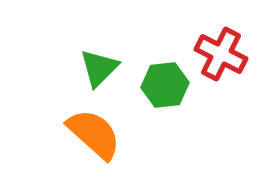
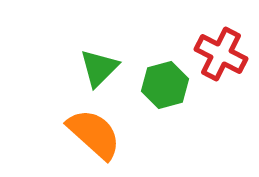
green hexagon: rotated 9 degrees counterclockwise
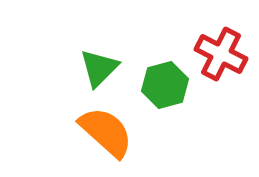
orange semicircle: moved 12 px right, 2 px up
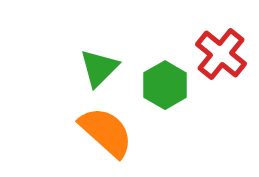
red cross: rotated 12 degrees clockwise
green hexagon: rotated 15 degrees counterclockwise
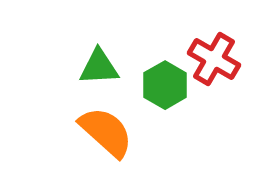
red cross: moved 7 px left, 5 px down; rotated 9 degrees counterclockwise
green triangle: moved 1 px up; rotated 42 degrees clockwise
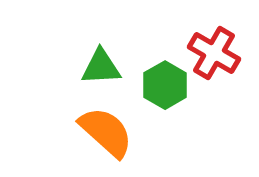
red cross: moved 6 px up
green triangle: moved 2 px right
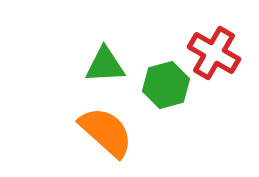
green triangle: moved 4 px right, 2 px up
green hexagon: moved 1 px right; rotated 15 degrees clockwise
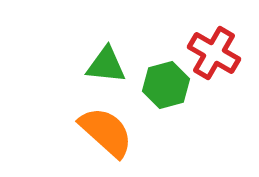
green triangle: moved 1 px right; rotated 9 degrees clockwise
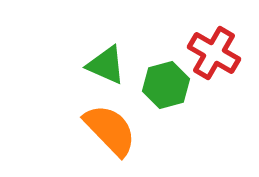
green triangle: rotated 18 degrees clockwise
orange semicircle: moved 4 px right, 2 px up; rotated 4 degrees clockwise
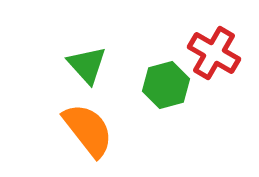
green triangle: moved 19 px left; rotated 24 degrees clockwise
orange semicircle: moved 22 px left; rotated 6 degrees clockwise
